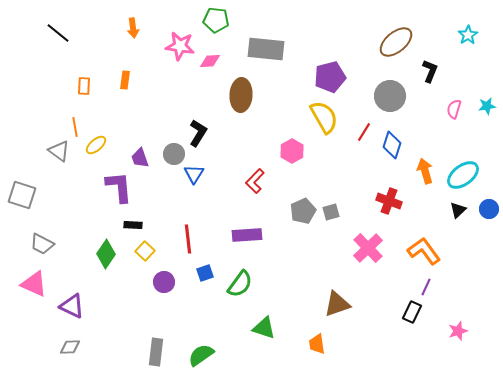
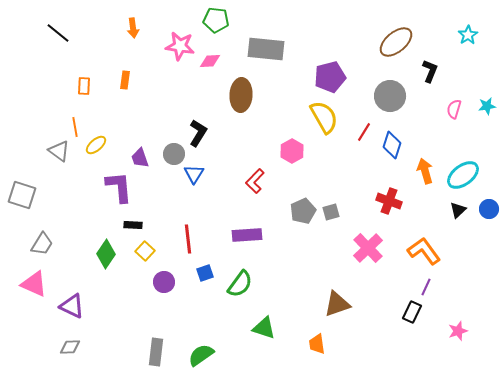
gray trapezoid at (42, 244): rotated 85 degrees counterclockwise
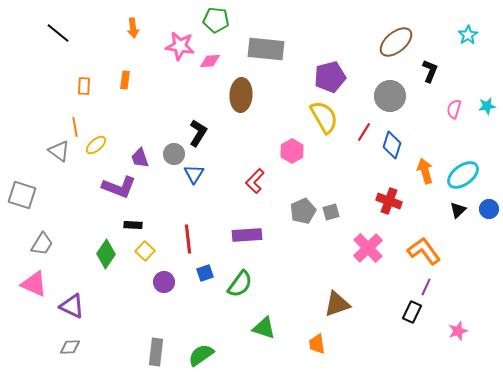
purple L-shape at (119, 187): rotated 116 degrees clockwise
